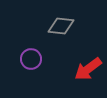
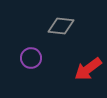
purple circle: moved 1 px up
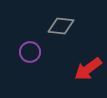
purple circle: moved 1 px left, 6 px up
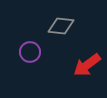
red arrow: moved 1 px left, 4 px up
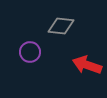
red arrow: rotated 56 degrees clockwise
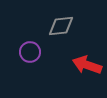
gray diamond: rotated 12 degrees counterclockwise
